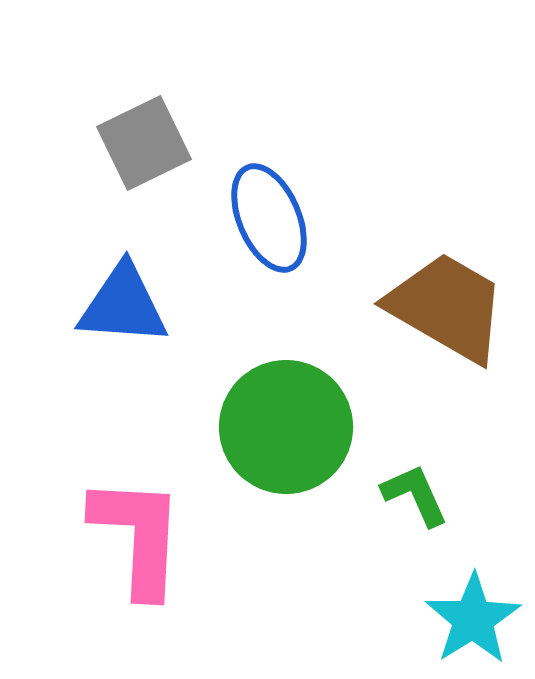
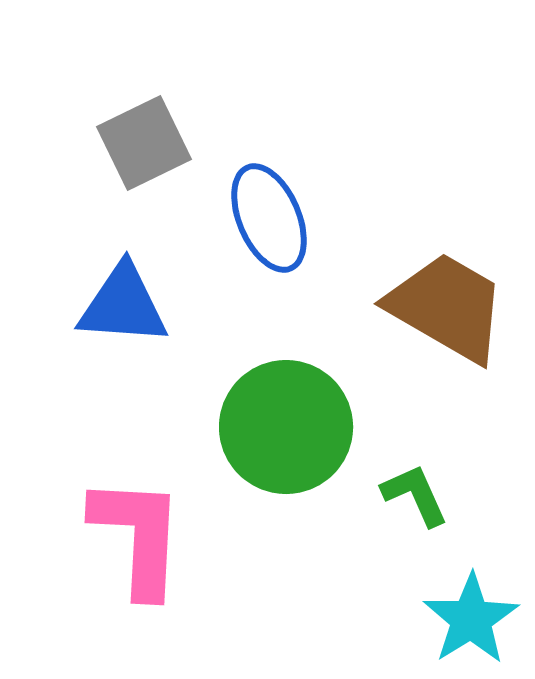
cyan star: moved 2 px left
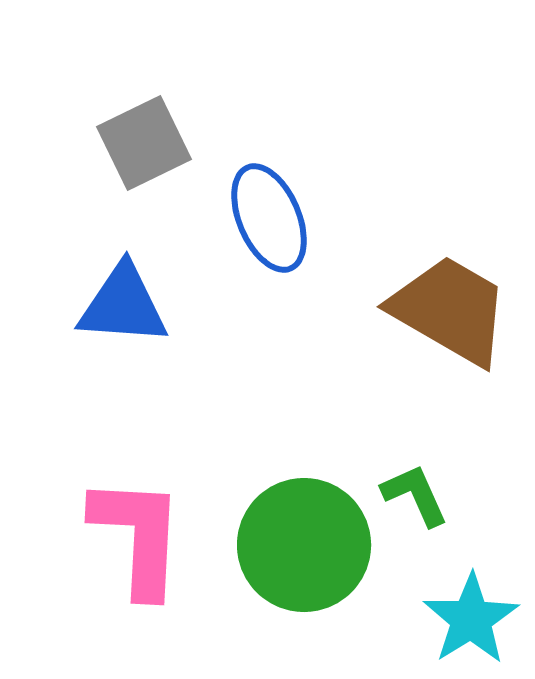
brown trapezoid: moved 3 px right, 3 px down
green circle: moved 18 px right, 118 px down
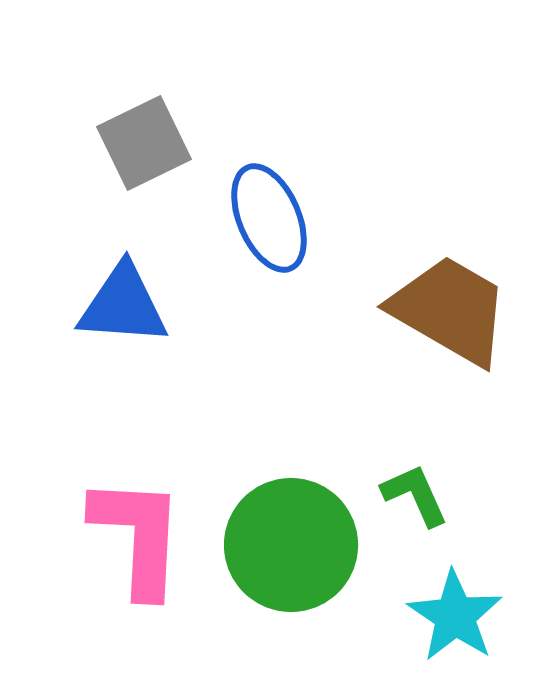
green circle: moved 13 px left
cyan star: moved 16 px left, 3 px up; rotated 6 degrees counterclockwise
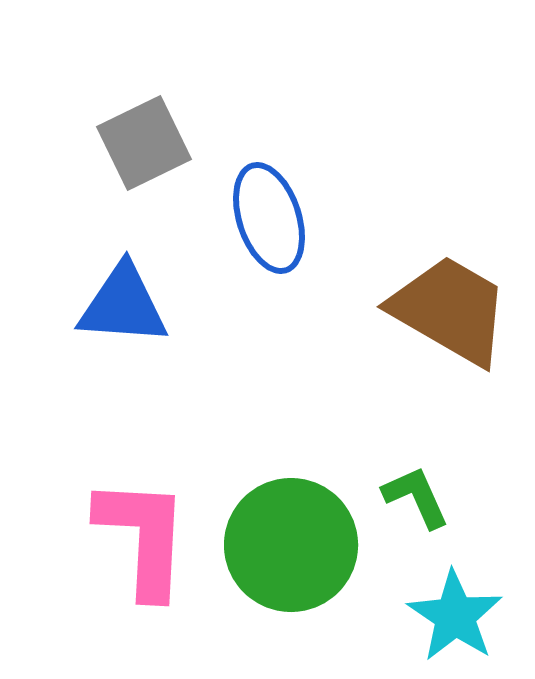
blue ellipse: rotated 5 degrees clockwise
green L-shape: moved 1 px right, 2 px down
pink L-shape: moved 5 px right, 1 px down
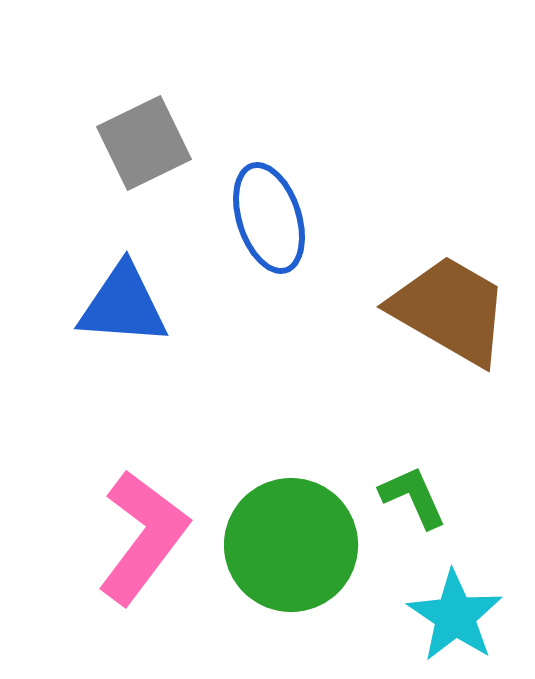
green L-shape: moved 3 px left
pink L-shape: rotated 34 degrees clockwise
